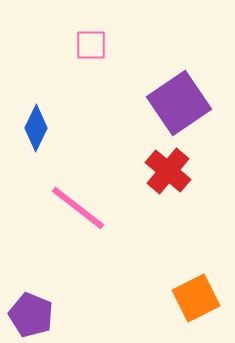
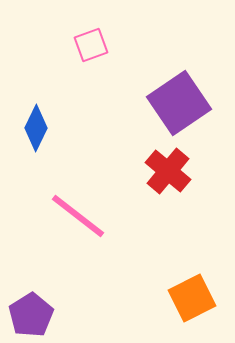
pink square: rotated 20 degrees counterclockwise
pink line: moved 8 px down
orange square: moved 4 px left
purple pentagon: rotated 18 degrees clockwise
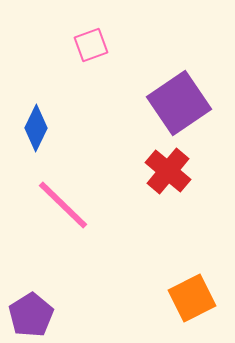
pink line: moved 15 px left, 11 px up; rotated 6 degrees clockwise
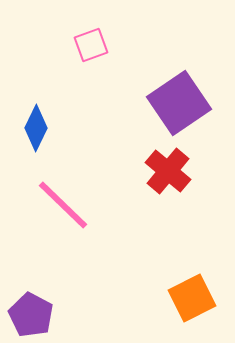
purple pentagon: rotated 12 degrees counterclockwise
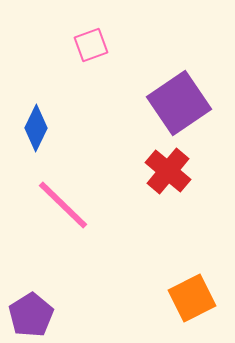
purple pentagon: rotated 12 degrees clockwise
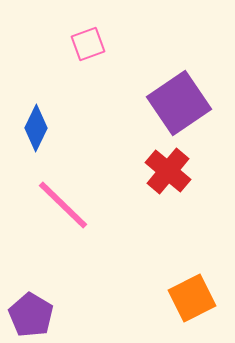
pink square: moved 3 px left, 1 px up
purple pentagon: rotated 9 degrees counterclockwise
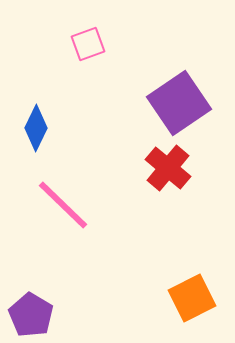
red cross: moved 3 px up
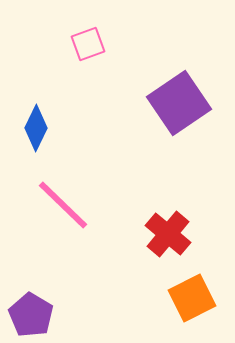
red cross: moved 66 px down
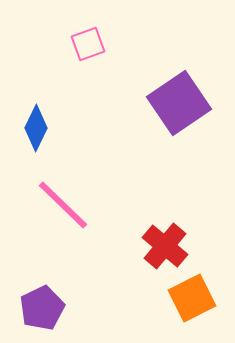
red cross: moved 3 px left, 12 px down
purple pentagon: moved 11 px right, 7 px up; rotated 15 degrees clockwise
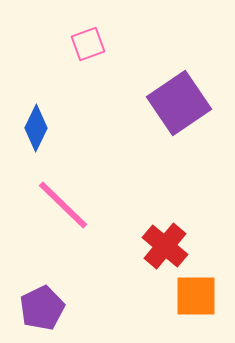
orange square: moved 4 px right, 2 px up; rotated 27 degrees clockwise
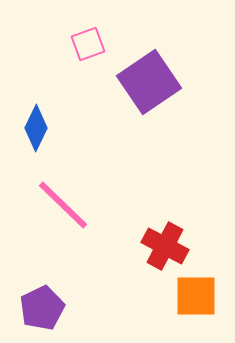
purple square: moved 30 px left, 21 px up
red cross: rotated 12 degrees counterclockwise
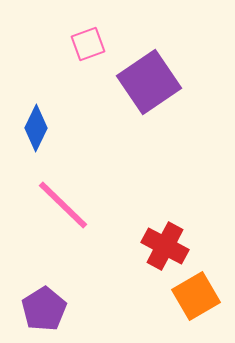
orange square: rotated 30 degrees counterclockwise
purple pentagon: moved 2 px right, 1 px down; rotated 6 degrees counterclockwise
